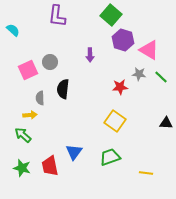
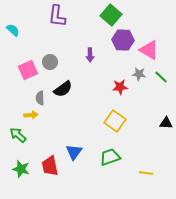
purple hexagon: rotated 15 degrees counterclockwise
black semicircle: rotated 132 degrees counterclockwise
yellow arrow: moved 1 px right
green arrow: moved 5 px left
green star: moved 1 px left, 1 px down
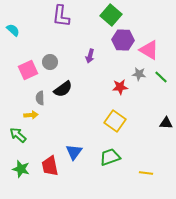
purple L-shape: moved 4 px right
purple arrow: moved 1 px down; rotated 16 degrees clockwise
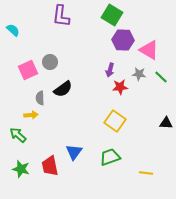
green square: moved 1 px right; rotated 10 degrees counterclockwise
purple arrow: moved 20 px right, 14 px down
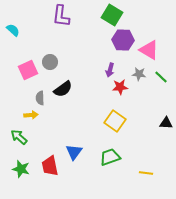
green arrow: moved 1 px right, 2 px down
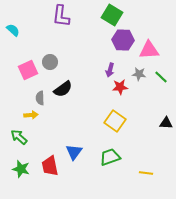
pink triangle: rotated 35 degrees counterclockwise
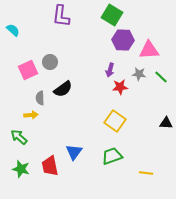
green trapezoid: moved 2 px right, 1 px up
